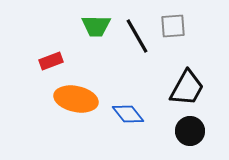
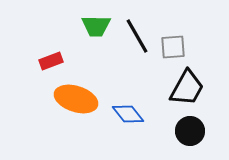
gray square: moved 21 px down
orange ellipse: rotated 6 degrees clockwise
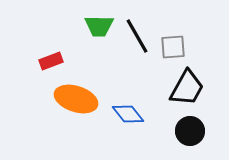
green trapezoid: moved 3 px right
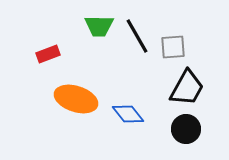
red rectangle: moved 3 px left, 7 px up
black circle: moved 4 px left, 2 px up
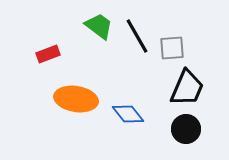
green trapezoid: rotated 144 degrees counterclockwise
gray square: moved 1 px left, 1 px down
black trapezoid: rotated 6 degrees counterclockwise
orange ellipse: rotated 9 degrees counterclockwise
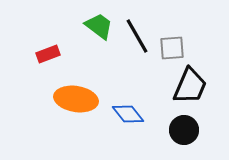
black trapezoid: moved 3 px right, 2 px up
black circle: moved 2 px left, 1 px down
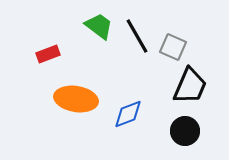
gray square: moved 1 px right, 1 px up; rotated 28 degrees clockwise
blue diamond: rotated 72 degrees counterclockwise
black circle: moved 1 px right, 1 px down
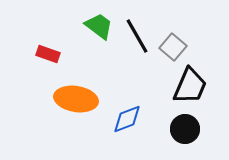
gray square: rotated 16 degrees clockwise
red rectangle: rotated 40 degrees clockwise
blue diamond: moved 1 px left, 5 px down
black circle: moved 2 px up
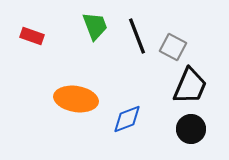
green trapezoid: moved 4 px left; rotated 32 degrees clockwise
black line: rotated 9 degrees clockwise
gray square: rotated 12 degrees counterclockwise
red rectangle: moved 16 px left, 18 px up
black circle: moved 6 px right
